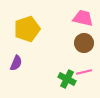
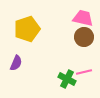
brown circle: moved 6 px up
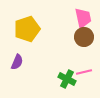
pink trapezoid: rotated 65 degrees clockwise
purple semicircle: moved 1 px right, 1 px up
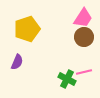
pink trapezoid: rotated 45 degrees clockwise
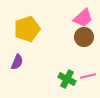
pink trapezoid: rotated 15 degrees clockwise
pink line: moved 4 px right, 4 px down
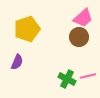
brown circle: moved 5 px left
